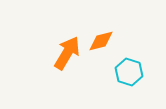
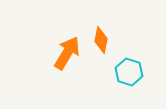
orange diamond: moved 1 px up; rotated 64 degrees counterclockwise
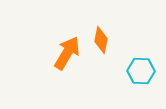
cyan hexagon: moved 12 px right, 1 px up; rotated 16 degrees counterclockwise
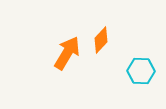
orange diamond: rotated 32 degrees clockwise
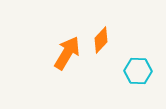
cyan hexagon: moved 3 px left
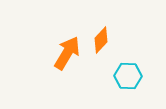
cyan hexagon: moved 10 px left, 5 px down
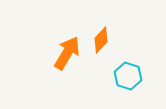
cyan hexagon: rotated 16 degrees clockwise
